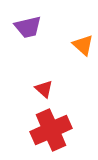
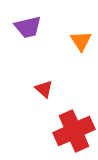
orange triangle: moved 2 px left, 4 px up; rotated 15 degrees clockwise
red cross: moved 23 px right, 1 px down
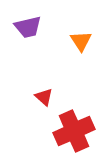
red triangle: moved 8 px down
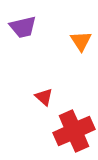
purple trapezoid: moved 5 px left
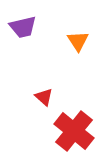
orange triangle: moved 3 px left
red cross: rotated 27 degrees counterclockwise
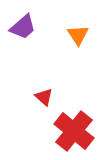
purple trapezoid: rotated 28 degrees counterclockwise
orange triangle: moved 6 px up
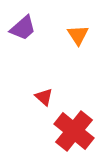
purple trapezoid: moved 1 px down
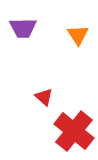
purple trapezoid: rotated 40 degrees clockwise
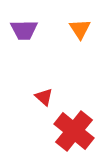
purple trapezoid: moved 1 px right, 2 px down
orange triangle: moved 2 px right, 6 px up
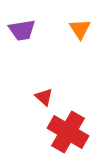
purple trapezoid: moved 2 px left; rotated 8 degrees counterclockwise
red cross: moved 6 px left, 1 px down; rotated 9 degrees counterclockwise
